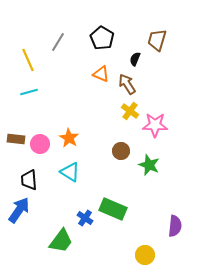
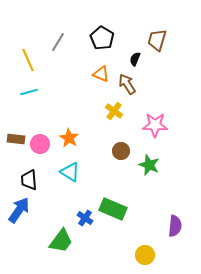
yellow cross: moved 16 px left
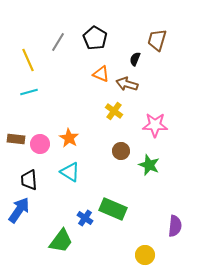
black pentagon: moved 7 px left
brown arrow: rotated 40 degrees counterclockwise
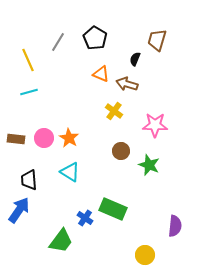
pink circle: moved 4 px right, 6 px up
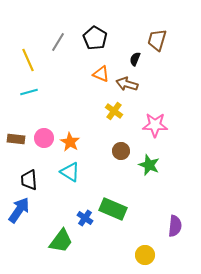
orange star: moved 1 px right, 4 px down
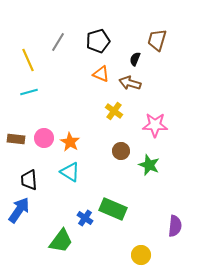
black pentagon: moved 3 px right, 3 px down; rotated 25 degrees clockwise
brown arrow: moved 3 px right, 1 px up
yellow circle: moved 4 px left
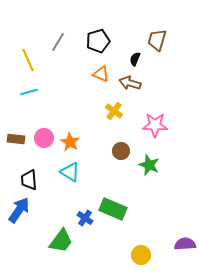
purple semicircle: moved 10 px right, 18 px down; rotated 100 degrees counterclockwise
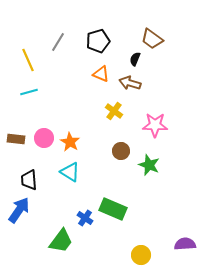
brown trapezoid: moved 5 px left, 1 px up; rotated 70 degrees counterclockwise
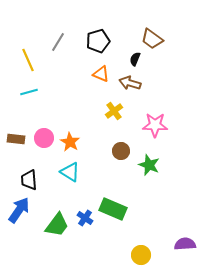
yellow cross: rotated 18 degrees clockwise
green trapezoid: moved 4 px left, 16 px up
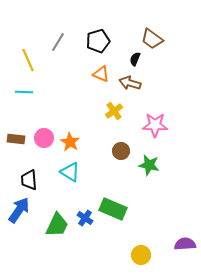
cyan line: moved 5 px left; rotated 18 degrees clockwise
green star: rotated 10 degrees counterclockwise
green trapezoid: rotated 12 degrees counterclockwise
